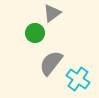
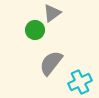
green circle: moved 3 px up
cyan cross: moved 2 px right, 3 px down; rotated 30 degrees clockwise
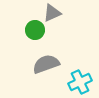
gray triangle: rotated 12 degrees clockwise
gray semicircle: moved 5 px left, 1 px down; rotated 32 degrees clockwise
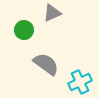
green circle: moved 11 px left
gray semicircle: rotated 56 degrees clockwise
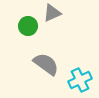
green circle: moved 4 px right, 4 px up
cyan cross: moved 2 px up
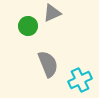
gray semicircle: moved 2 px right; rotated 32 degrees clockwise
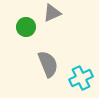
green circle: moved 2 px left, 1 px down
cyan cross: moved 1 px right, 2 px up
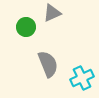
cyan cross: moved 1 px right
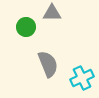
gray triangle: rotated 24 degrees clockwise
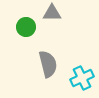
gray semicircle: rotated 8 degrees clockwise
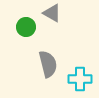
gray triangle: rotated 30 degrees clockwise
cyan cross: moved 2 px left, 1 px down; rotated 25 degrees clockwise
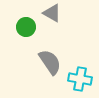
gray semicircle: moved 2 px right, 2 px up; rotated 20 degrees counterclockwise
cyan cross: rotated 10 degrees clockwise
